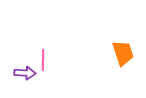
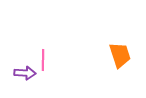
orange trapezoid: moved 3 px left, 2 px down
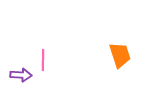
purple arrow: moved 4 px left, 2 px down
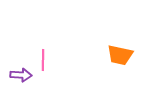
orange trapezoid: rotated 120 degrees clockwise
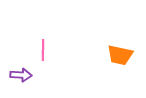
pink line: moved 10 px up
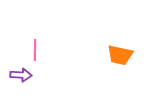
pink line: moved 8 px left
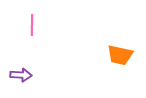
pink line: moved 3 px left, 25 px up
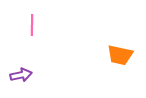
purple arrow: rotated 15 degrees counterclockwise
